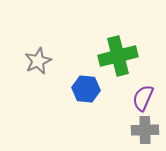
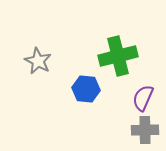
gray star: rotated 20 degrees counterclockwise
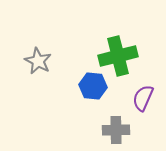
blue hexagon: moved 7 px right, 3 px up
gray cross: moved 29 px left
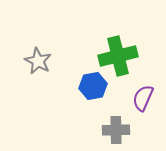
blue hexagon: rotated 16 degrees counterclockwise
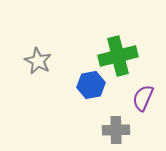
blue hexagon: moved 2 px left, 1 px up
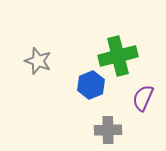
gray star: rotated 8 degrees counterclockwise
blue hexagon: rotated 12 degrees counterclockwise
gray cross: moved 8 px left
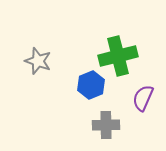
gray cross: moved 2 px left, 5 px up
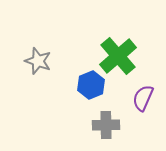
green cross: rotated 27 degrees counterclockwise
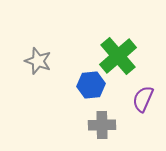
blue hexagon: rotated 16 degrees clockwise
purple semicircle: moved 1 px down
gray cross: moved 4 px left
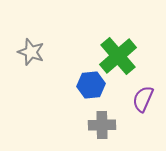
gray star: moved 7 px left, 9 px up
